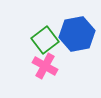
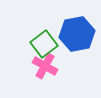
green square: moved 1 px left, 4 px down
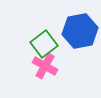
blue hexagon: moved 3 px right, 3 px up
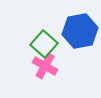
green square: rotated 12 degrees counterclockwise
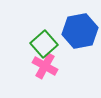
green square: rotated 8 degrees clockwise
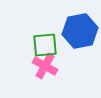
green square: moved 1 px right, 1 px down; rotated 36 degrees clockwise
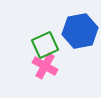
green square: rotated 20 degrees counterclockwise
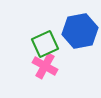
green square: moved 1 px up
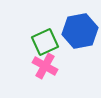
green square: moved 2 px up
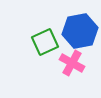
pink cross: moved 27 px right, 3 px up
